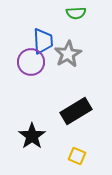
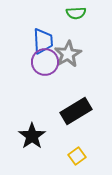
purple circle: moved 14 px right
yellow square: rotated 30 degrees clockwise
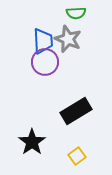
gray star: moved 15 px up; rotated 20 degrees counterclockwise
black star: moved 6 px down
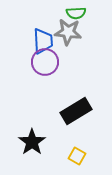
gray star: moved 7 px up; rotated 16 degrees counterclockwise
yellow square: rotated 24 degrees counterclockwise
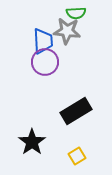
gray star: moved 1 px left, 1 px up
yellow square: rotated 30 degrees clockwise
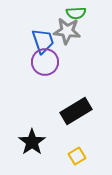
blue trapezoid: rotated 16 degrees counterclockwise
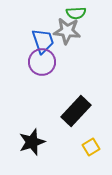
purple circle: moved 3 px left
black rectangle: rotated 16 degrees counterclockwise
black star: rotated 16 degrees clockwise
yellow square: moved 14 px right, 9 px up
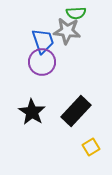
black star: moved 30 px up; rotated 20 degrees counterclockwise
